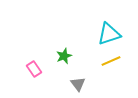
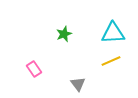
cyan triangle: moved 4 px right, 1 px up; rotated 15 degrees clockwise
green star: moved 22 px up
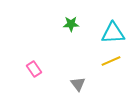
green star: moved 7 px right, 10 px up; rotated 21 degrees clockwise
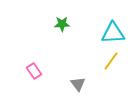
green star: moved 9 px left
yellow line: rotated 30 degrees counterclockwise
pink rectangle: moved 2 px down
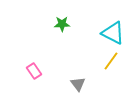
cyan triangle: rotated 30 degrees clockwise
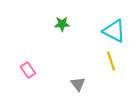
cyan triangle: moved 1 px right, 2 px up
yellow line: rotated 54 degrees counterclockwise
pink rectangle: moved 6 px left, 1 px up
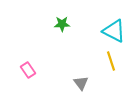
gray triangle: moved 3 px right, 1 px up
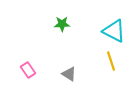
gray triangle: moved 12 px left, 9 px up; rotated 21 degrees counterclockwise
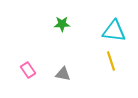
cyan triangle: rotated 20 degrees counterclockwise
gray triangle: moved 6 px left; rotated 21 degrees counterclockwise
